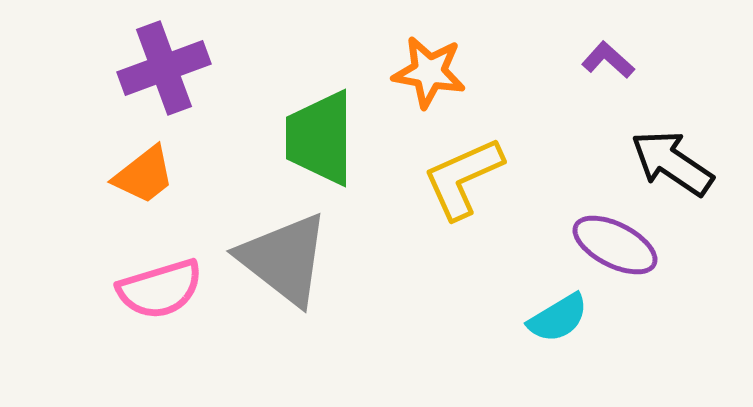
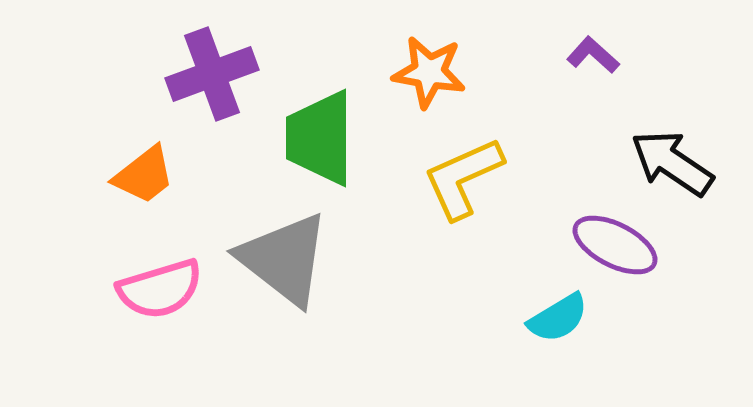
purple L-shape: moved 15 px left, 5 px up
purple cross: moved 48 px right, 6 px down
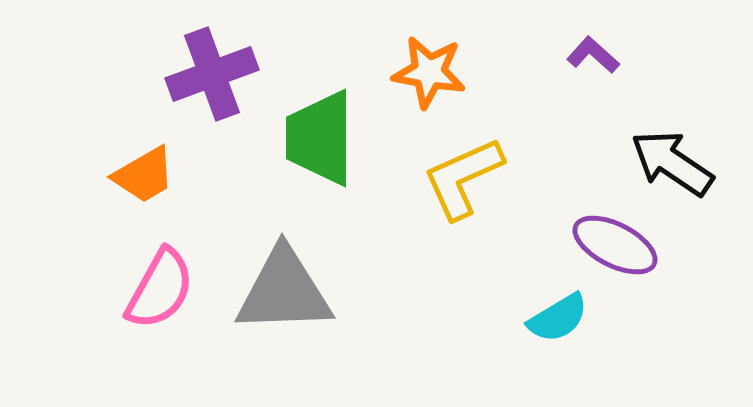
orange trapezoid: rotated 8 degrees clockwise
gray triangle: moved 32 px down; rotated 40 degrees counterclockwise
pink semicircle: rotated 44 degrees counterclockwise
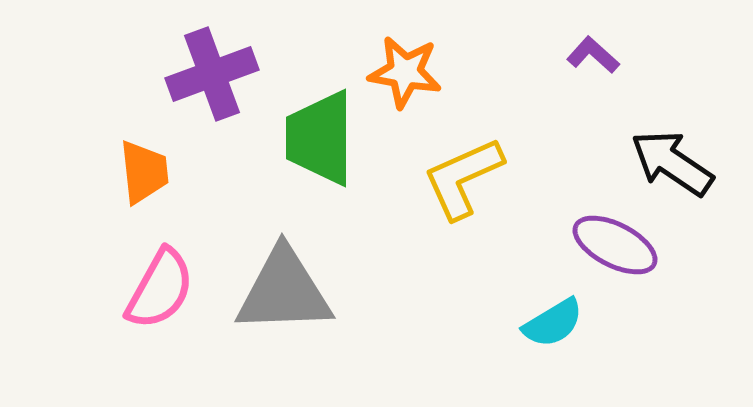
orange star: moved 24 px left
orange trapezoid: moved 3 px up; rotated 66 degrees counterclockwise
cyan semicircle: moved 5 px left, 5 px down
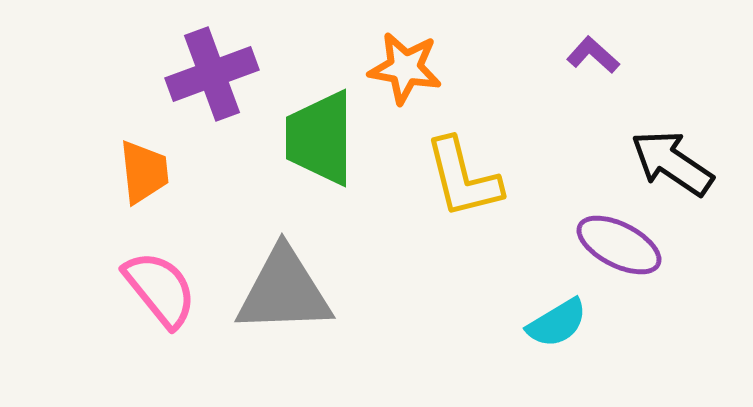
orange star: moved 4 px up
yellow L-shape: rotated 80 degrees counterclockwise
purple ellipse: moved 4 px right
pink semicircle: rotated 68 degrees counterclockwise
cyan semicircle: moved 4 px right
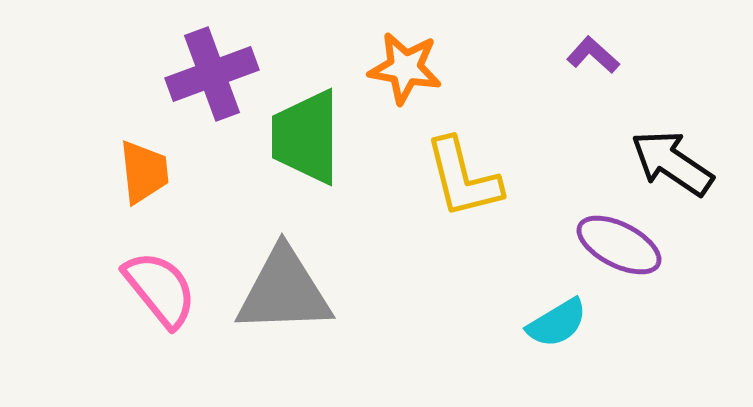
green trapezoid: moved 14 px left, 1 px up
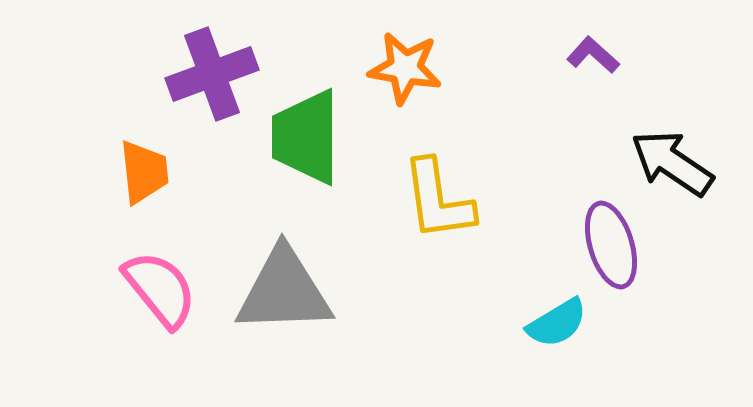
yellow L-shape: moved 25 px left, 22 px down; rotated 6 degrees clockwise
purple ellipse: moved 8 px left; rotated 46 degrees clockwise
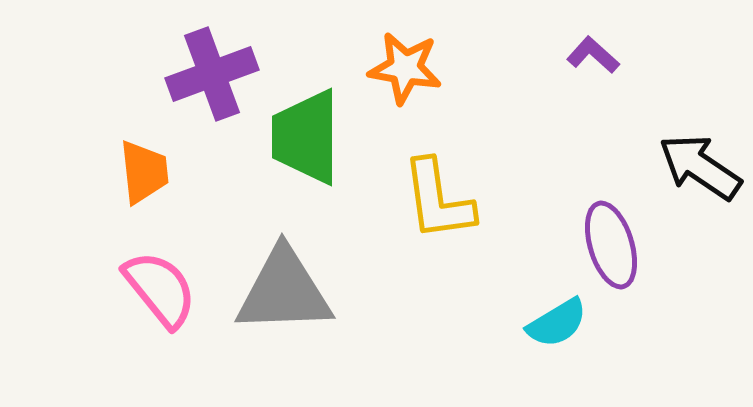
black arrow: moved 28 px right, 4 px down
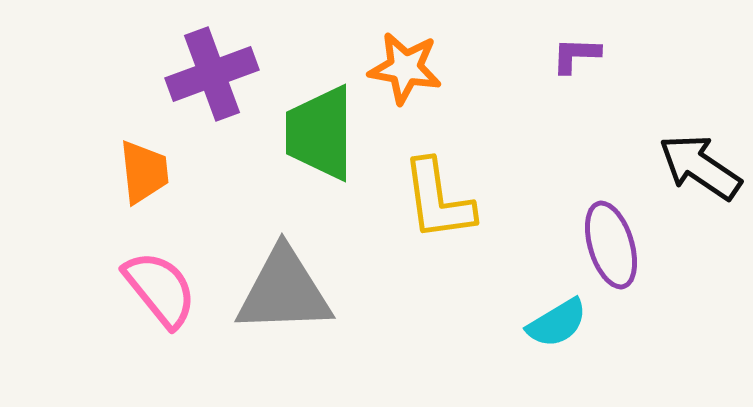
purple L-shape: moved 17 px left; rotated 40 degrees counterclockwise
green trapezoid: moved 14 px right, 4 px up
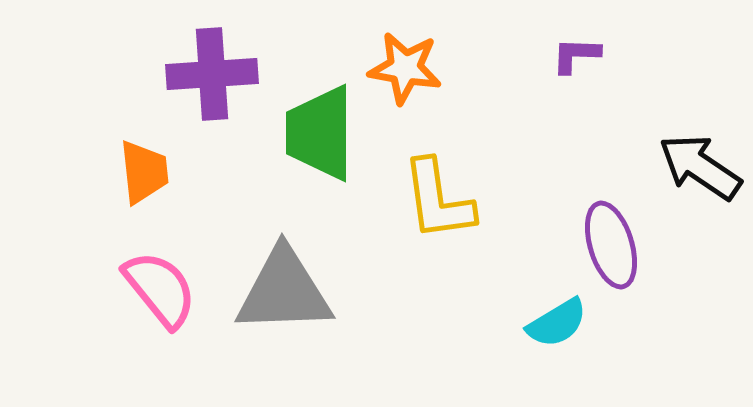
purple cross: rotated 16 degrees clockwise
